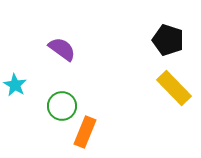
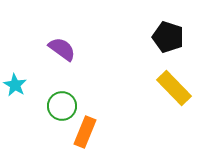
black pentagon: moved 3 px up
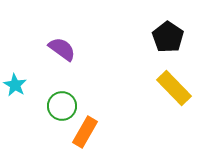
black pentagon: rotated 16 degrees clockwise
orange rectangle: rotated 8 degrees clockwise
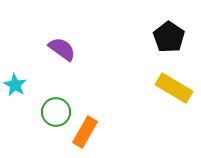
black pentagon: moved 1 px right
yellow rectangle: rotated 15 degrees counterclockwise
green circle: moved 6 px left, 6 px down
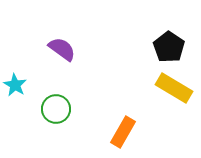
black pentagon: moved 10 px down
green circle: moved 3 px up
orange rectangle: moved 38 px right
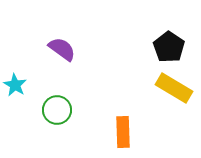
green circle: moved 1 px right, 1 px down
orange rectangle: rotated 32 degrees counterclockwise
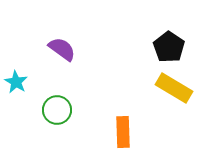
cyan star: moved 1 px right, 3 px up
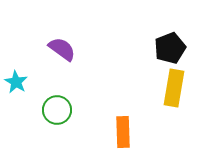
black pentagon: moved 1 px right, 1 px down; rotated 16 degrees clockwise
yellow rectangle: rotated 69 degrees clockwise
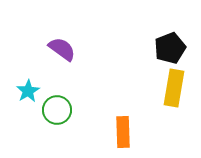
cyan star: moved 12 px right, 9 px down; rotated 10 degrees clockwise
